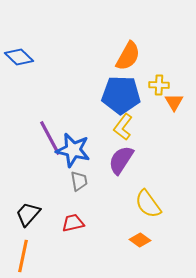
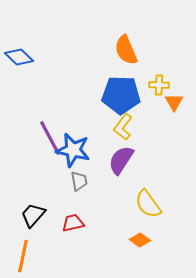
orange semicircle: moved 2 px left, 6 px up; rotated 128 degrees clockwise
black trapezoid: moved 5 px right, 1 px down
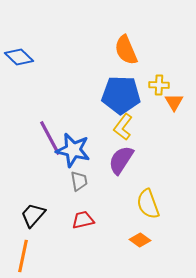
yellow semicircle: rotated 16 degrees clockwise
red trapezoid: moved 10 px right, 3 px up
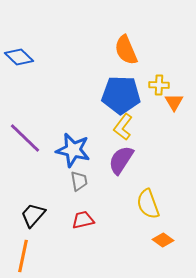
purple line: moved 25 px left; rotated 18 degrees counterclockwise
orange diamond: moved 23 px right
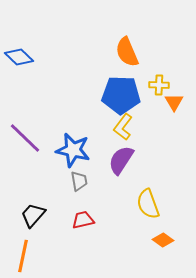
orange semicircle: moved 1 px right, 2 px down
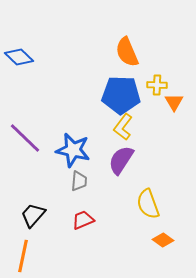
yellow cross: moved 2 px left
gray trapezoid: rotated 15 degrees clockwise
red trapezoid: rotated 10 degrees counterclockwise
